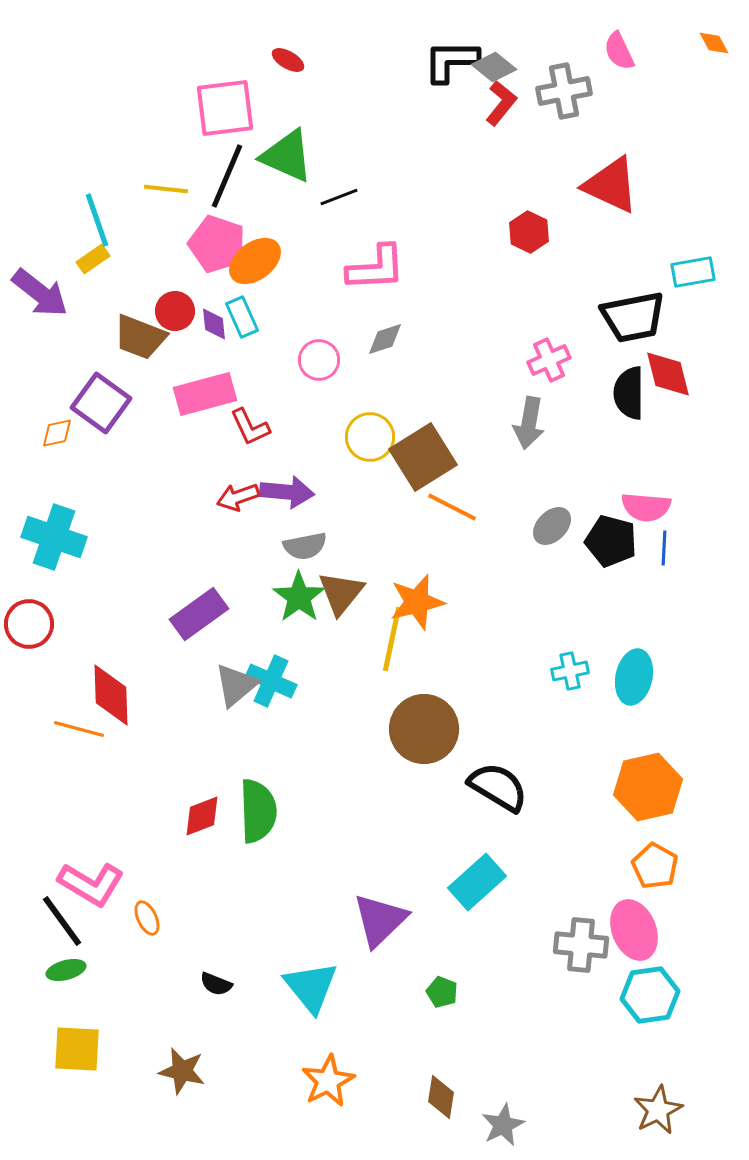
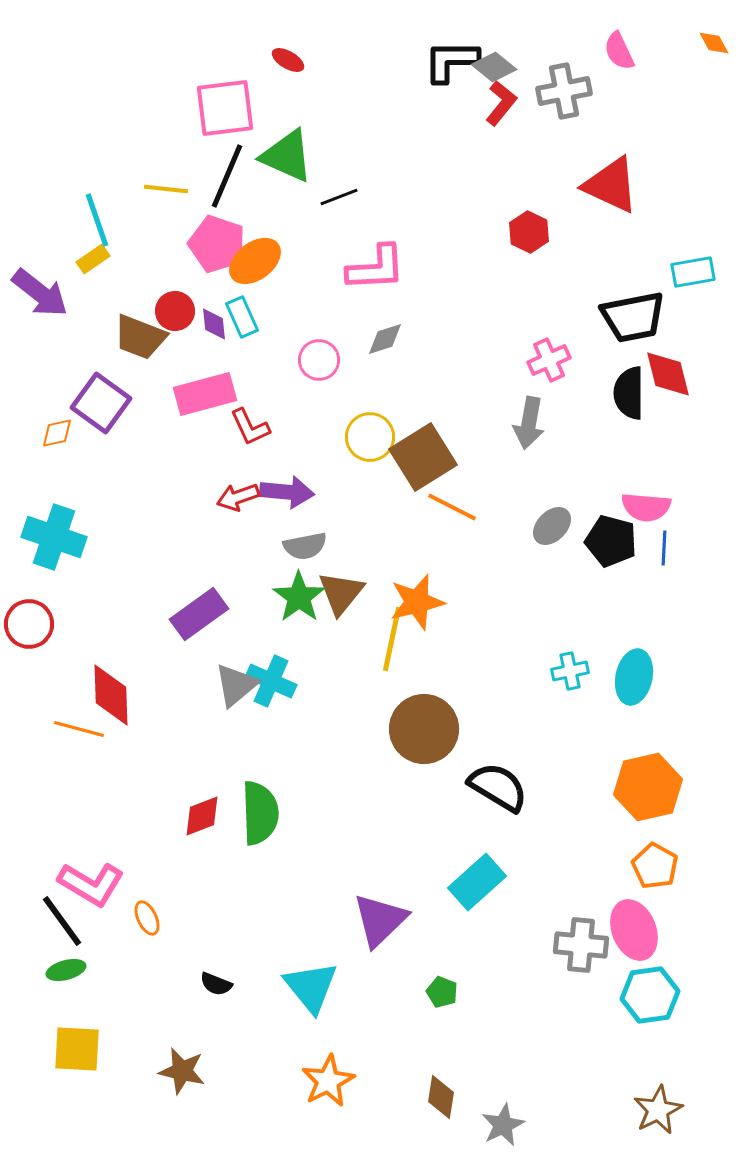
green semicircle at (258, 811): moved 2 px right, 2 px down
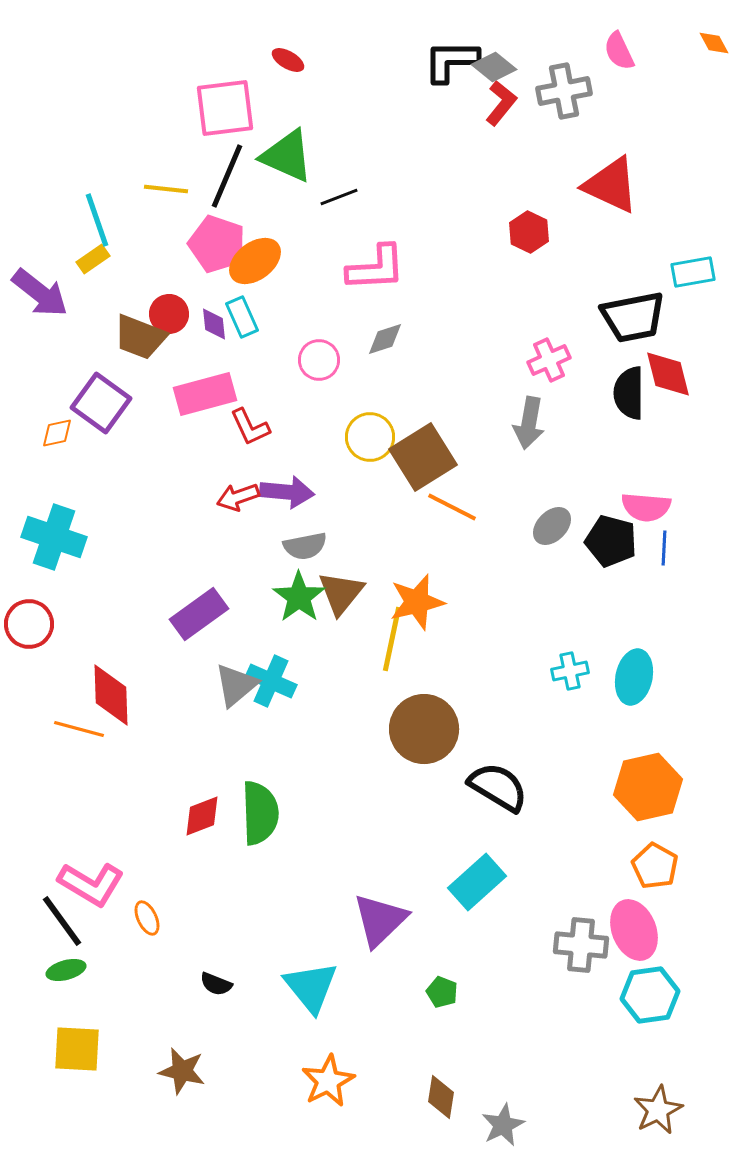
red circle at (175, 311): moved 6 px left, 3 px down
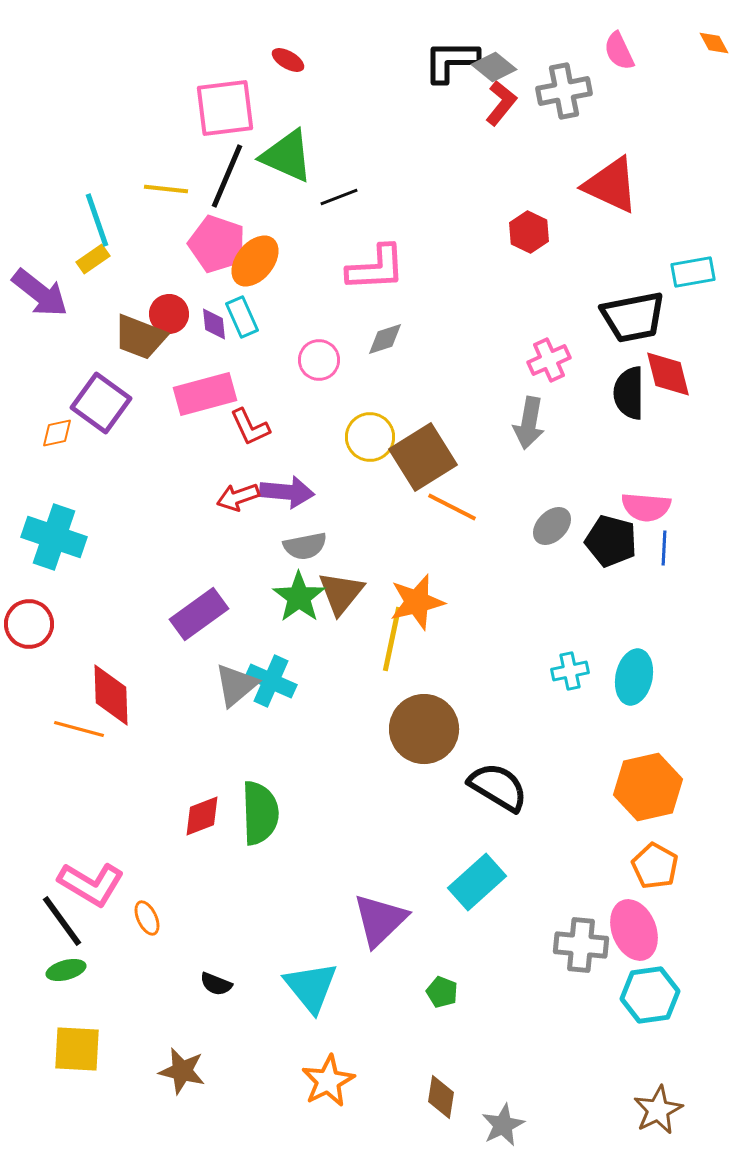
orange ellipse at (255, 261): rotated 14 degrees counterclockwise
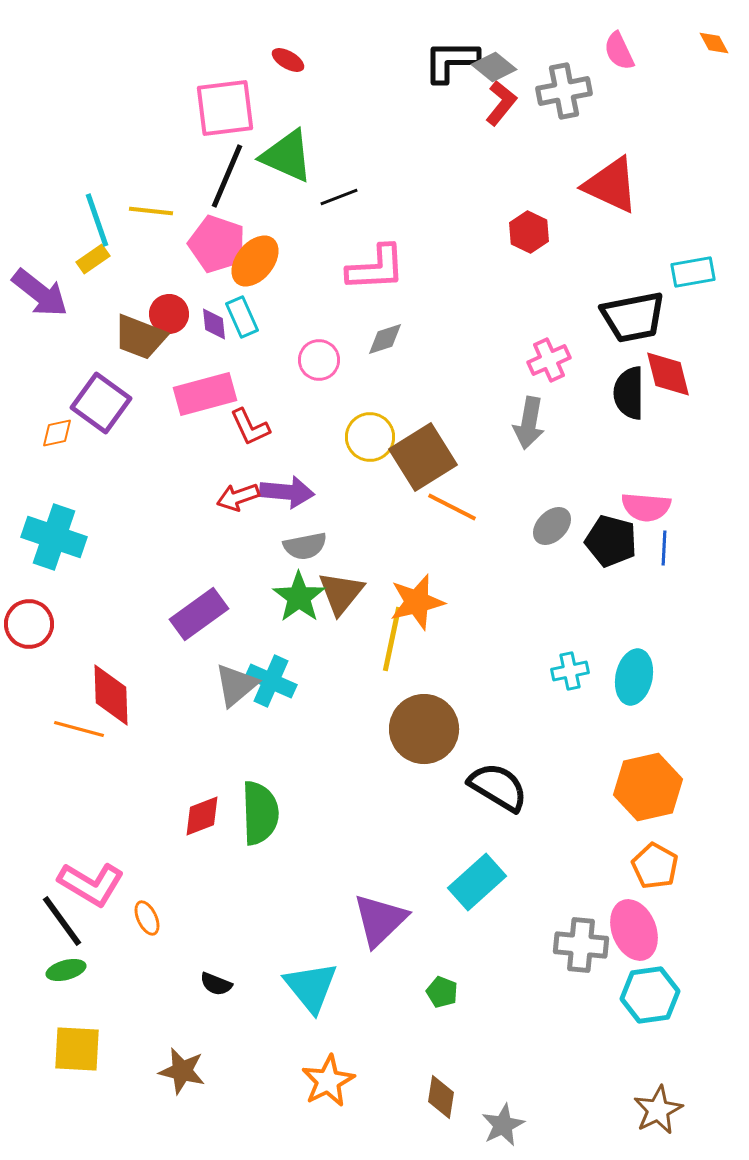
yellow line at (166, 189): moved 15 px left, 22 px down
